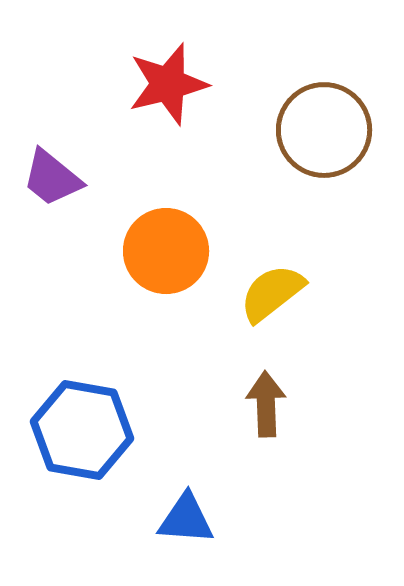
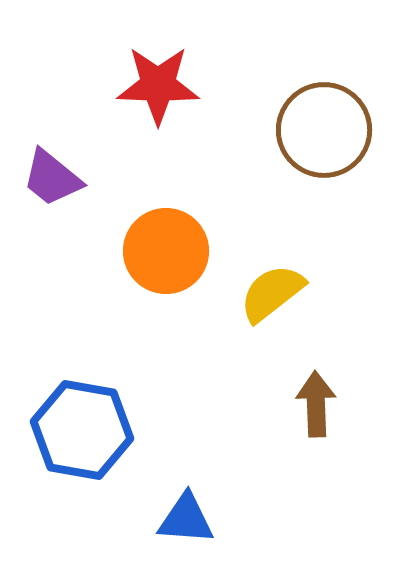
red star: moved 10 px left, 1 px down; rotated 16 degrees clockwise
brown arrow: moved 50 px right
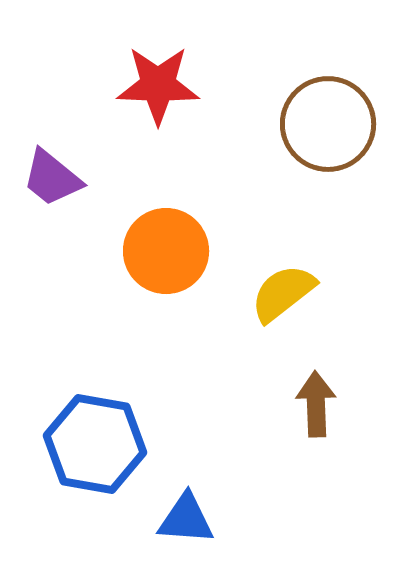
brown circle: moved 4 px right, 6 px up
yellow semicircle: moved 11 px right
blue hexagon: moved 13 px right, 14 px down
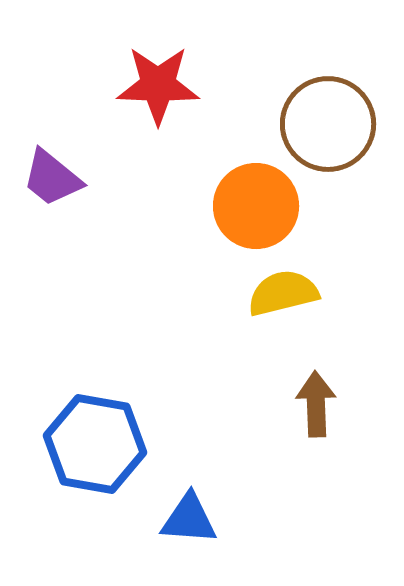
orange circle: moved 90 px right, 45 px up
yellow semicircle: rotated 24 degrees clockwise
blue triangle: moved 3 px right
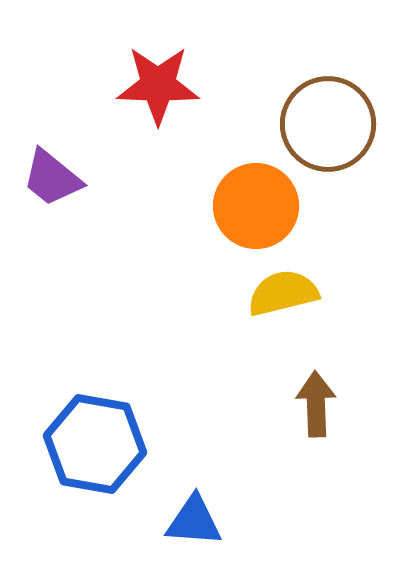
blue triangle: moved 5 px right, 2 px down
